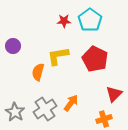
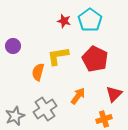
red star: rotated 16 degrees clockwise
orange arrow: moved 7 px right, 7 px up
gray star: moved 4 px down; rotated 18 degrees clockwise
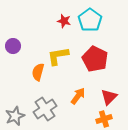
red triangle: moved 5 px left, 3 px down
